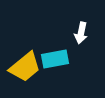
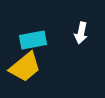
cyan rectangle: moved 22 px left, 19 px up
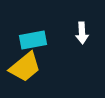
white arrow: moved 1 px right; rotated 15 degrees counterclockwise
